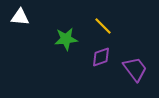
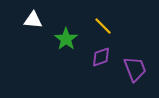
white triangle: moved 13 px right, 3 px down
green star: rotated 30 degrees counterclockwise
purple trapezoid: rotated 16 degrees clockwise
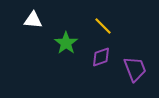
green star: moved 4 px down
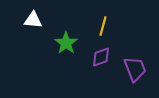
yellow line: rotated 60 degrees clockwise
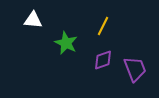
yellow line: rotated 12 degrees clockwise
green star: rotated 10 degrees counterclockwise
purple diamond: moved 2 px right, 3 px down
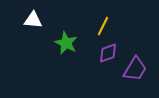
purple diamond: moved 5 px right, 7 px up
purple trapezoid: rotated 52 degrees clockwise
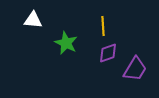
yellow line: rotated 30 degrees counterclockwise
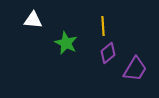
purple diamond: rotated 20 degrees counterclockwise
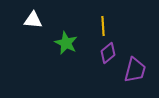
purple trapezoid: moved 1 px down; rotated 16 degrees counterclockwise
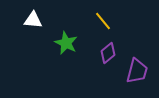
yellow line: moved 5 px up; rotated 36 degrees counterclockwise
purple trapezoid: moved 2 px right, 1 px down
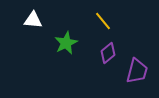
green star: rotated 20 degrees clockwise
